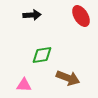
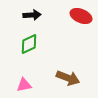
red ellipse: rotated 35 degrees counterclockwise
green diamond: moved 13 px left, 11 px up; rotated 15 degrees counterclockwise
pink triangle: rotated 14 degrees counterclockwise
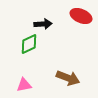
black arrow: moved 11 px right, 9 px down
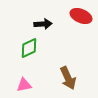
green diamond: moved 4 px down
brown arrow: rotated 45 degrees clockwise
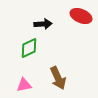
brown arrow: moved 10 px left
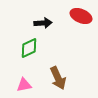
black arrow: moved 1 px up
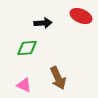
green diamond: moved 2 px left; rotated 20 degrees clockwise
pink triangle: rotated 35 degrees clockwise
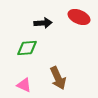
red ellipse: moved 2 px left, 1 px down
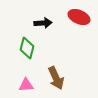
green diamond: rotated 70 degrees counterclockwise
brown arrow: moved 2 px left
pink triangle: moved 2 px right; rotated 28 degrees counterclockwise
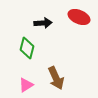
pink triangle: rotated 28 degrees counterclockwise
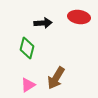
red ellipse: rotated 15 degrees counterclockwise
brown arrow: rotated 55 degrees clockwise
pink triangle: moved 2 px right
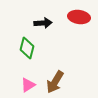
brown arrow: moved 1 px left, 4 px down
